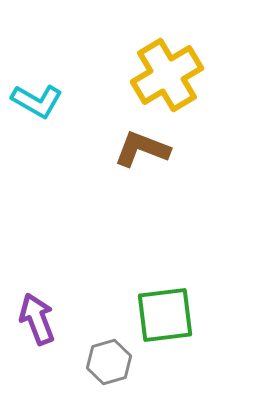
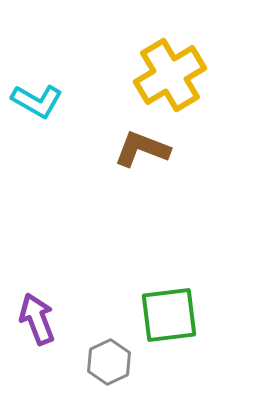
yellow cross: moved 3 px right
green square: moved 4 px right
gray hexagon: rotated 9 degrees counterclockwise
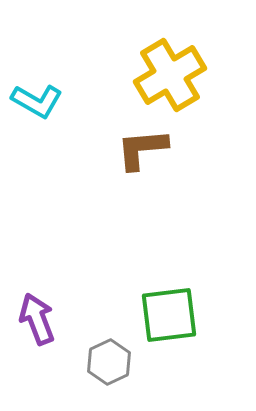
brown L-shape: rotated 26 degrees counterclockwise
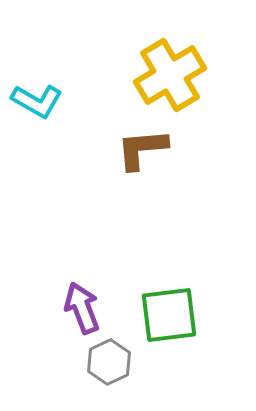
purple arrow: moved 45 px right, 11 px up
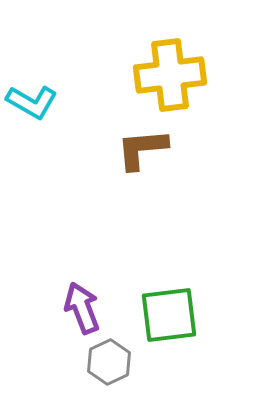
yellow cross: rotated 24 degrees clockwise
cyan L-shape: moved 5 px left, 1 px down
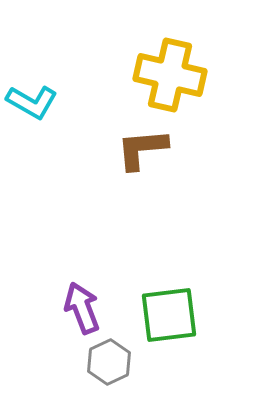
yellow cross: rotated 20 degrees clockwise
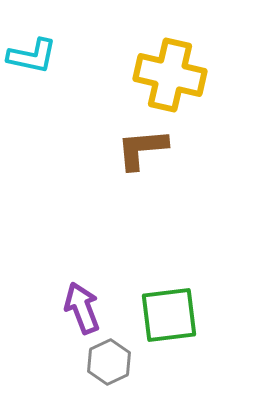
cyan L-shape: moved 46 px up; rotated 18 degrees counterclockwise
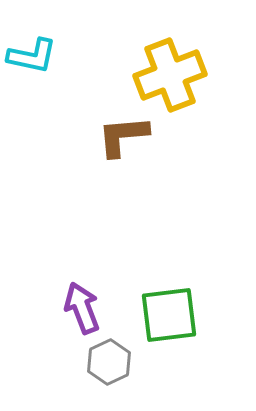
yellow cross: rotated 34 degrees counterclockwise
brown L-shape: moved 19 px left, 13 px up
